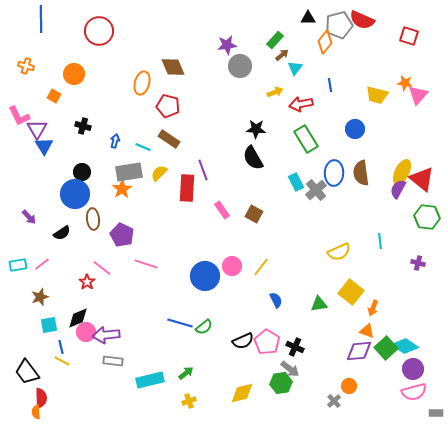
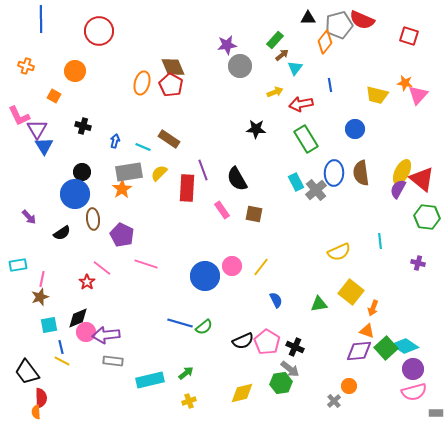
orange circle at (74, 74): moved 1 px right, 3 px up
red pentagon at (168, 106): moved 3 px right, 21 px up; rotated 15 degrees clockwise
black semicircle at (253, 158): moved 16 px left, 21 px down
brown square at (254, 214): rotated 18 degrees counterclockwise
pink line at (42, 264): moved 15 px down; rotated 42 degrees counterclockwise
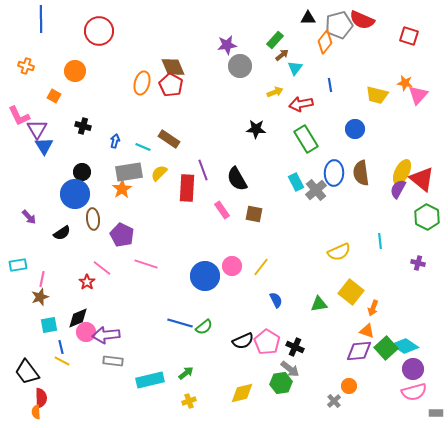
green hexagon at (427, 217): rotated 20 degrees clockwise
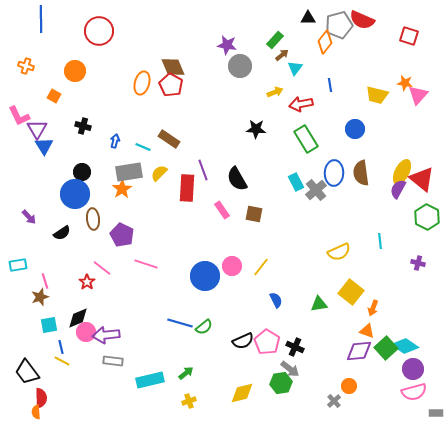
purple star at (227, 45): rotated 18 degrees clockwise
pink line at (42, 279): moved 3 px right, 2 px down; rotated 28 degrees counterclockwise
